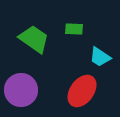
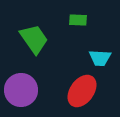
green rectangle: moved 4 px right, 9 px up
green trapezoid: rotated 20 degrees clockwise
cyan trapezoid: moved 1 px down; rotated 30 degrees counterclockwise
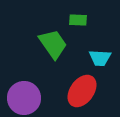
green trapezoid: moved 19 px right, 5 px down
purple circle: moved 3 px right, 8 px down
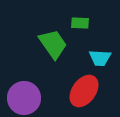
green rectangle: moved 2 px right, 3 px down
red ellipse: moved 2 px right
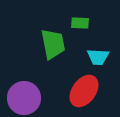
green trapezoid: rotated 24 degrees clockwise
cyan trapezoid: moved 2 px left, 1 px up
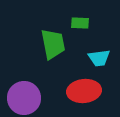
cyan trapezoid: moved 1 px right, 1 px down; rotated 10 degrees counterclockwise
red ellipse: rotated 48 degrees clockwise
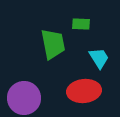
green rectangle: moved 1 px right, 1 px down
cyan trapezoid: rotated 115 degrees counterclockwise
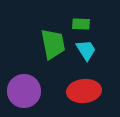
cyan trapezoid: moved 13 px left, 8 px up
purple circle: moved 7 px up
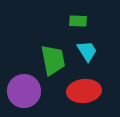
green rectangle: moved 3 px left, 3 px up
green trapezoid: moved 16 px down
cyan trapezoid: moved 1 px right, 1 px down
